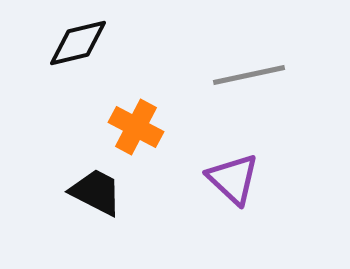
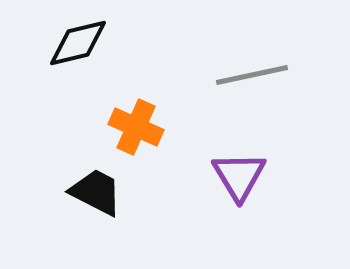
gray line: moved 3 px right
orange cross: rotated 4 degrees counterclockwise
purple triangle: moved 6 px right, 3 px up; rotated 16 degrees clockwise
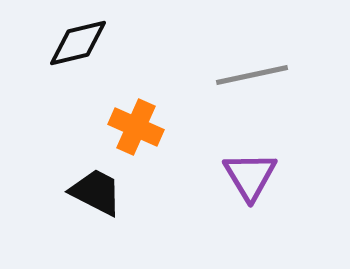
purple triangle: moved 11 px right
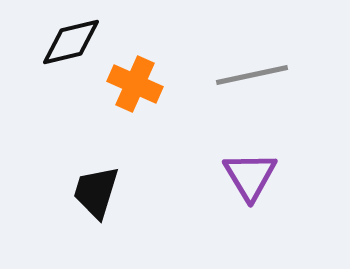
black diamond: moved 7 px left, 1 px up
orange cross: moved 1 px left, 43 px up
black trapezoid: rotated 100 degrees counterclockwise
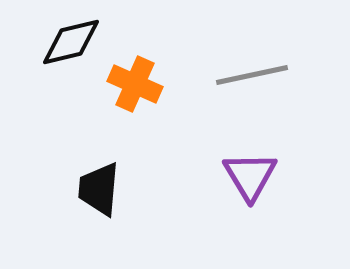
black trapezoid: moved 3 px right, 3 px up; rotated 12 degrees counterclockwise
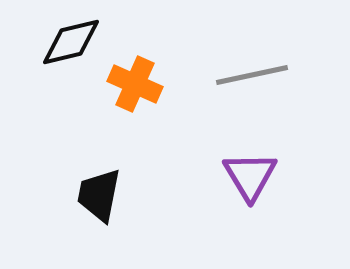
black trapezoid: moved 6 px down; rotated 6 degrees clockwise
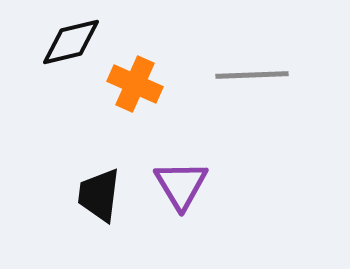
gray line: rotated 10 degrees clockwise
purple triangle: moved 69 px left, 9 px down
black trapezoid: rotated 4 degrees counterclockwise
